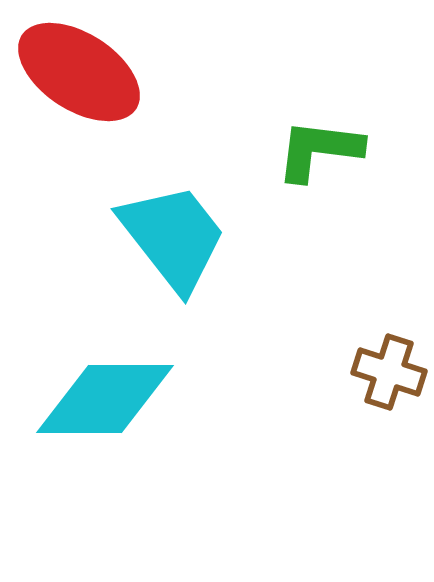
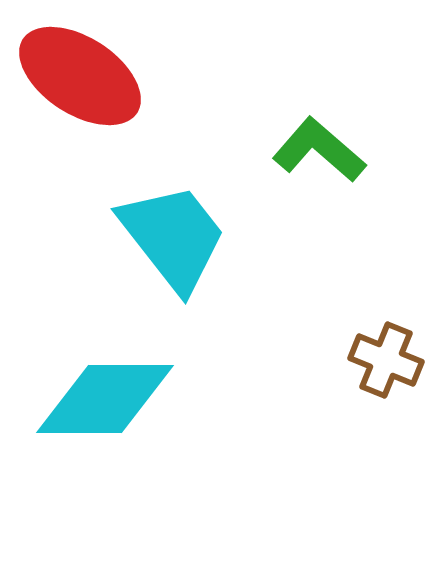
red ellipse: moved 1 px right, 4 px down
green L-shape: rotated 34 degrees clockwise
brown cross: moved 3 px left, 12 px up; rotated 4 degrees clockwise
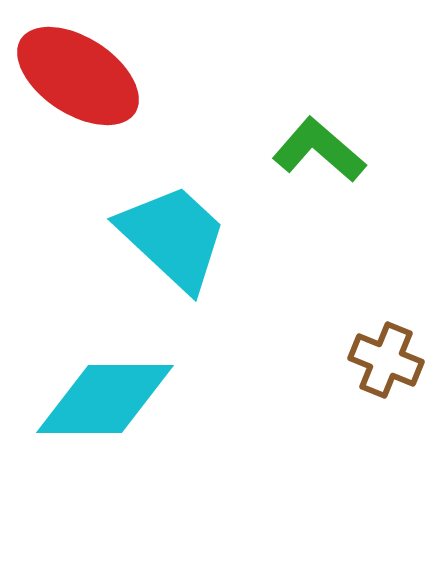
red ellipse: moved 2 px left
cyan trapezoid: rotated 9 degrees counterclockwise
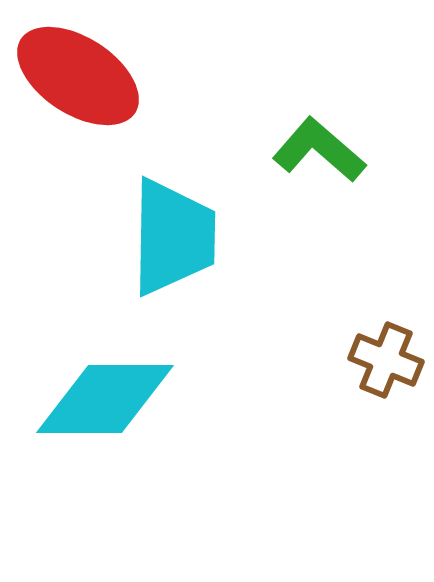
cyan trapezoid: rotated 48 degrees clockwise
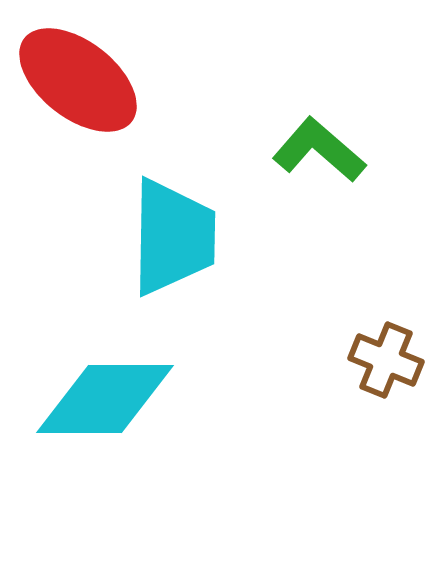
red ellipse: moved 4 px down; rotated 5 degrees clockwise
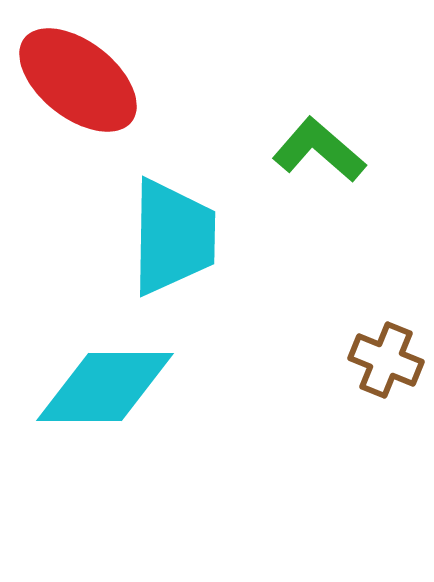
cyan diamond: moved 12 px up
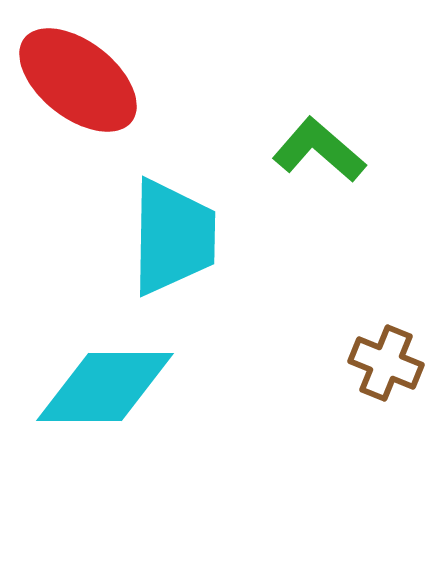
brown cross: moved 3 px down
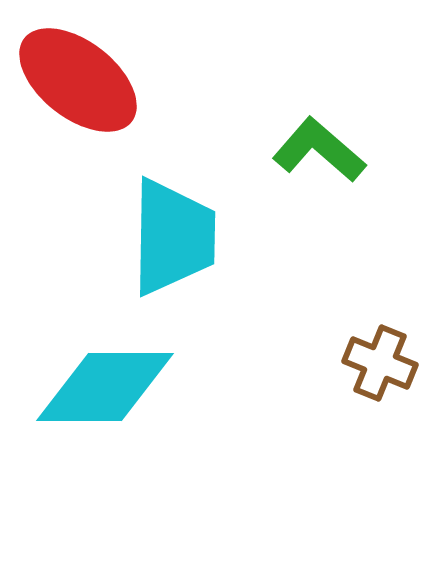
brown cross: moved 6 px left
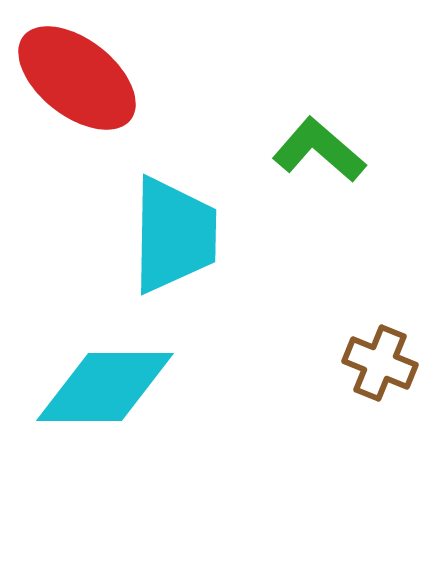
red ellipse: moved 1 px left, 2 px up
cyan trapezoid: moved 1 px right, 2 px up
